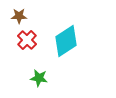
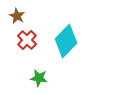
brown star: moved 2 px left; rotated 28 degrees clockwise
cyan diamond: rotated 12 degrees counterclockwise
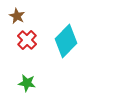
green star: moved 12 px left, 5 px down
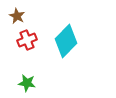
red cross: rotated 24 degrees clockwise
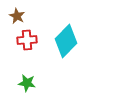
red cross: rotated 18 degrees clockwise
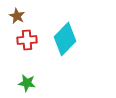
cyan diamond: moved 1 px left, 2 px up
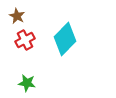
red cross: moved 2 px left; rotated 24 degrees counterclockwise
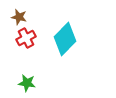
brown star: moved 2 px right, 1 px down; rotated 14 degrees counterclockwise
red cross: moved 1 px right, 2 px up
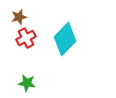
brown star: rotated 28 degrees counterclockwise
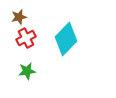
cyan diamond: moved 1 px right
green star: moved 12 px up; rotated 18 degrees counterclockwise
